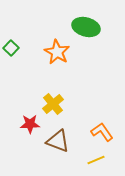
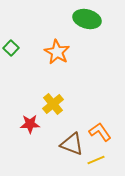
green ellipse: moved 1 px right, 8 px up
orange L-shape: moved 2 px left
brown triangle: moved 14 px right, 3 px down
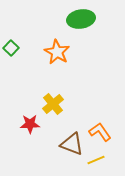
green ellipse: moved 6 px left; rotated 24 degrees counterclockwise
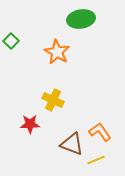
green square: moved 7 px up
yellow cross: moved 4 px up; rotated 25 degrees counterclockwise
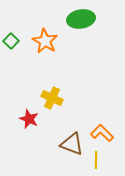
orange star: moved 12 px left, 11 px up
yellow cross: moved 1 px left, 2 px up
red star: moved 1 px left, 5 px up; rotated 24 degrees clockwise
orange L-shape: moved 2 px right, 1 px down; rotated 10 degrees counterclockwise
yellow line: rotated 66 degrees counterclockwise
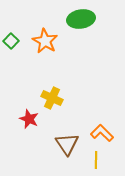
brown triangle: moved 5 px left; rotated 35 degrees clockwise
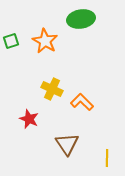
green square: rotated 28 degrees clockwise
yellow cross: moved 9 px up
orange L-shape: moved 20 px left, 31 px up
yellow line: moved 11 px right, 2 px up
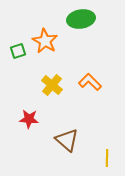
green square: moved 7 px right, 10 px down
yellow cross: moved 4 px up; rotated 15 degrees clockwise
orange L-shape: moved 8 px right, 20 px up
red star: rotated 18 degrees counterclockwise
brown triangle: moved 4 px up; rotated 15 degrees counterclockwise
